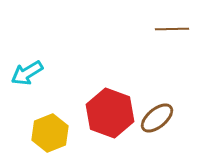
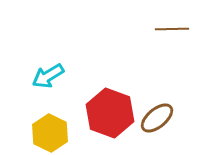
cyan arrow: moved 21 px right, 3 px down
yellow hexagon: rotated 12 degrees counterclockwise
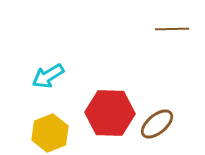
red hexagon: rotated 18 degrees counterclockwise
brown ellipse: moved 6 px down
yellow hexagon: rotated 12 degrees clockwise
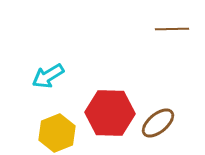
brown ellipse: moved 1 px right, 1 px up
yellow hexagon: moved 7 px right
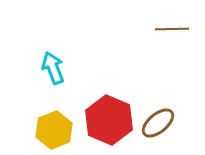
cyan arrow: moved 5 px right, 8 px up; rotated 100 degrees clockwise
red hexagon: moved 1 px left, 7 px down; rotated 21 degrees clockwise
yellow hexagon: moved 3 px left, 3 px up
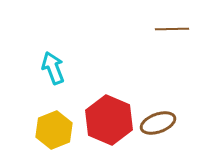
brown ellipse: rotated 20 degrees clockwise
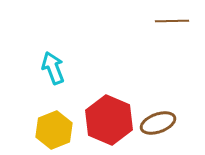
brown line: moved 8 px up
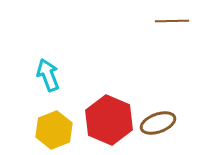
cyan arrow: moved 5 px left, 7 px down
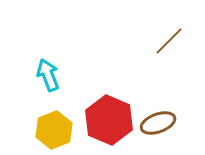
brown line: moved 3 px left, 20 px down; rotated 44 degrees counterclockwise
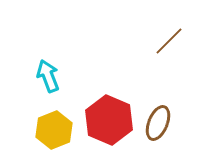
cyan arrow: moved 1 px down
brown ellipse: rotated 48 degrees counterclockwise
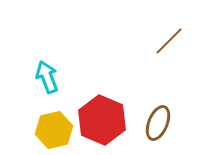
cyan arrow: moved 1 px left, 1 px down
red hexagon: moved 7 px left
yellow hexagon: rotated 9 degrees clockwise
